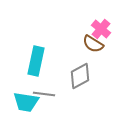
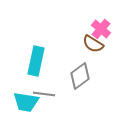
gray diamond: rotated 8 degrees counterclockwise
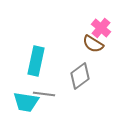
pink cross: moved 1 px up
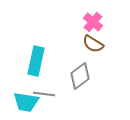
pink cross: moved 8 px left, 6 px up
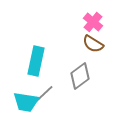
gray line: rotated 50 degrees counterclockwise
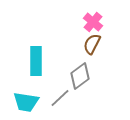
brown semicircle: moved 1 px left; rotated 85 degrees clockwise
cyan rectangle: rotated 12 degrees counterclockwise
gray line: moved 16 px right, 4 px down
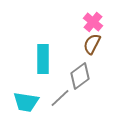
cyan rectangle: moved 7 px right, 2 px up
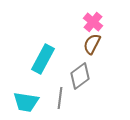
cyan rectangle: rotated 28 degrees clockwise
gray line: rotated 40 degrees counterclockwise
